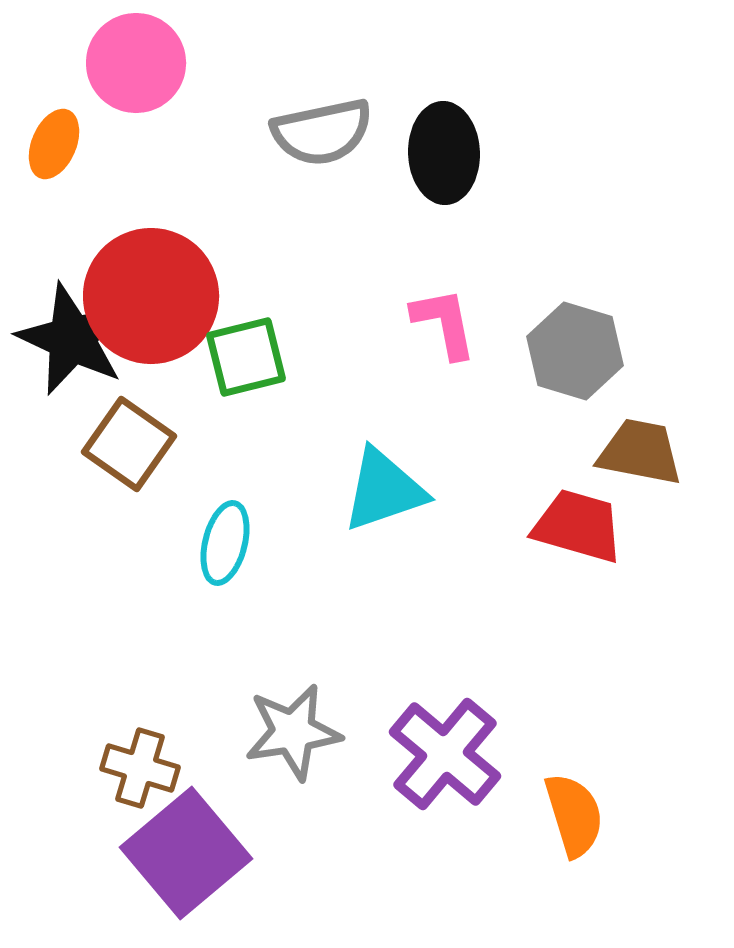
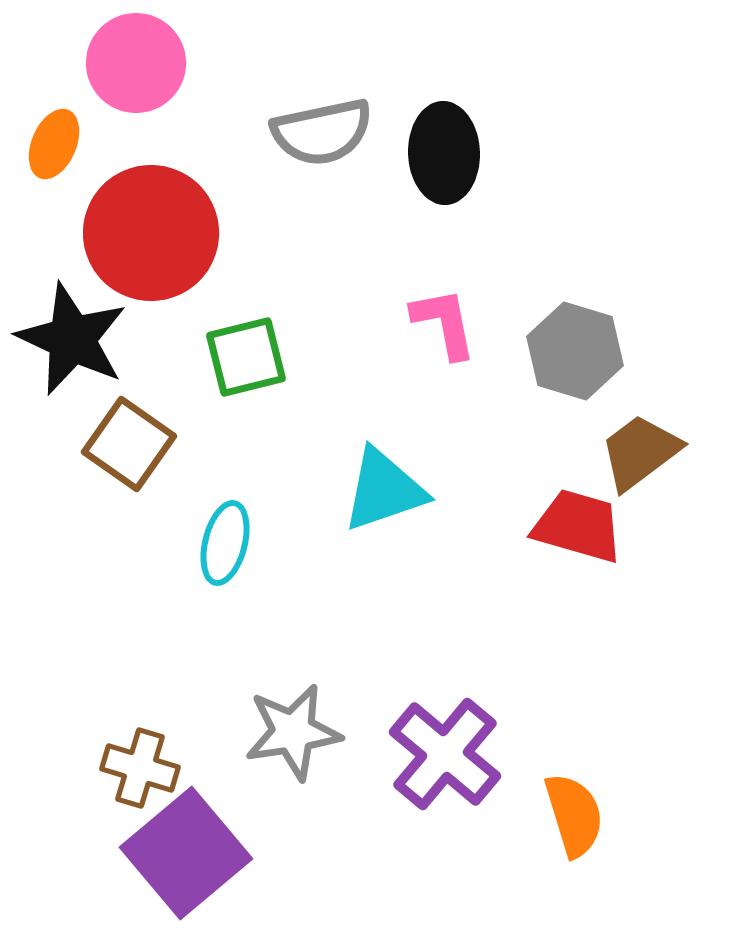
red circle: moved 63 px up
brown trapezoid: rotated 48 degrees counterclockwise
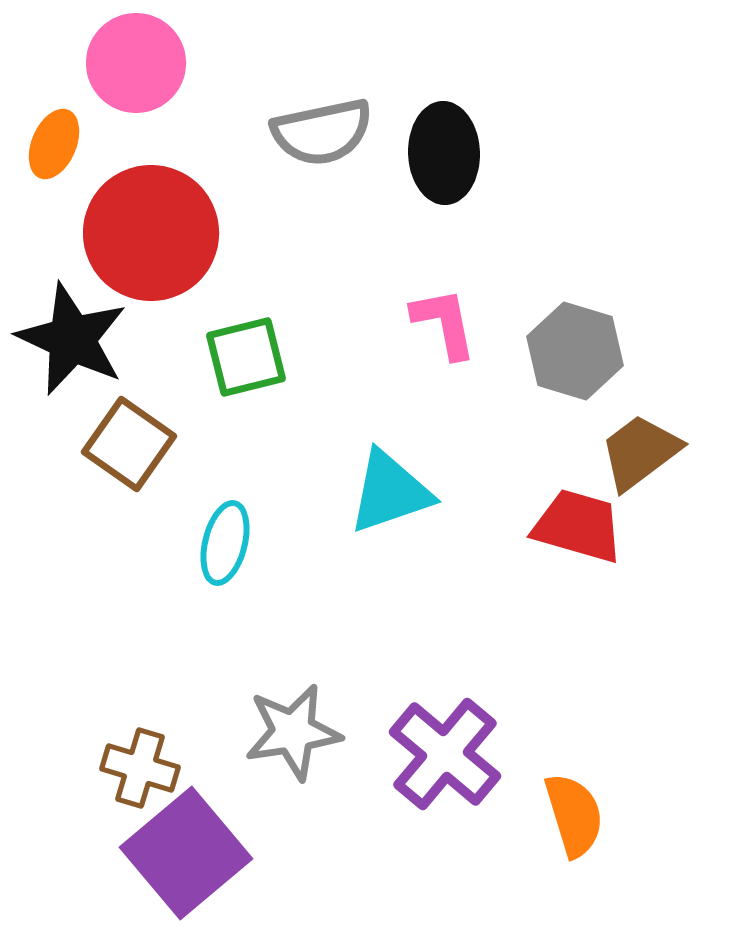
cyan triangle: moved 6 px right, 2 px down
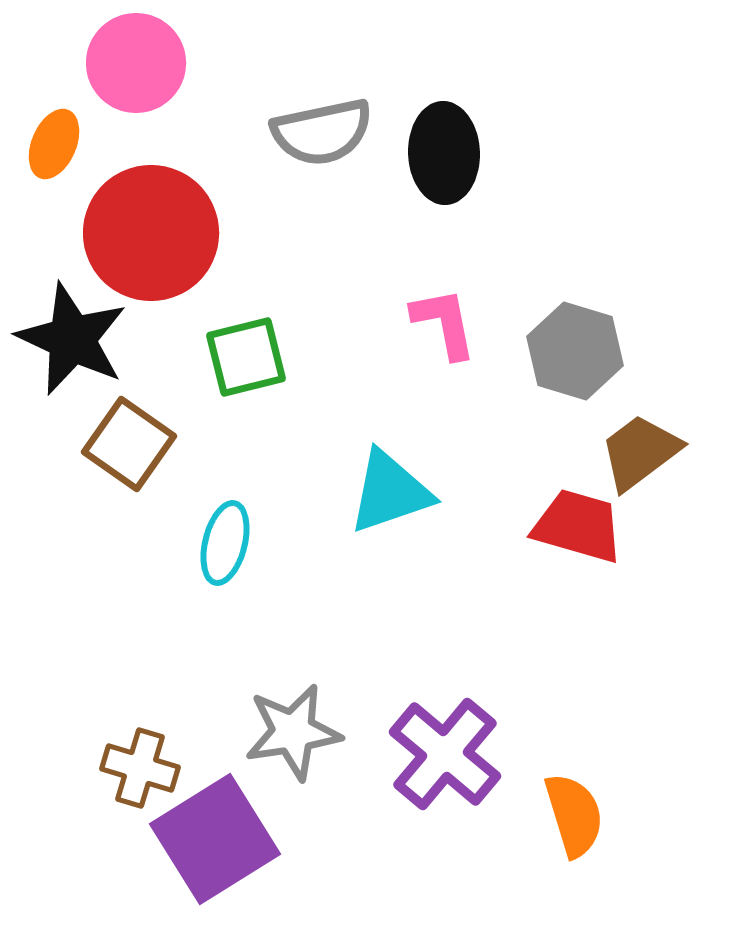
purple square: moved 29 px right, 14 px up; rotated 8 degrees clockwise
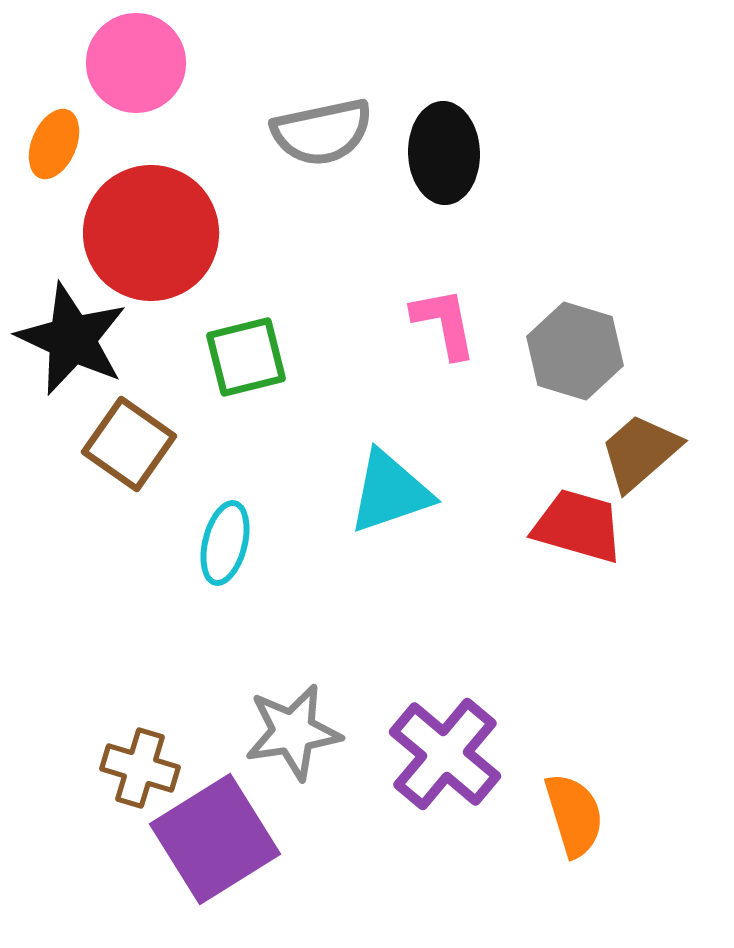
brown trapezoid: rotated 4 degrees counterclockwise
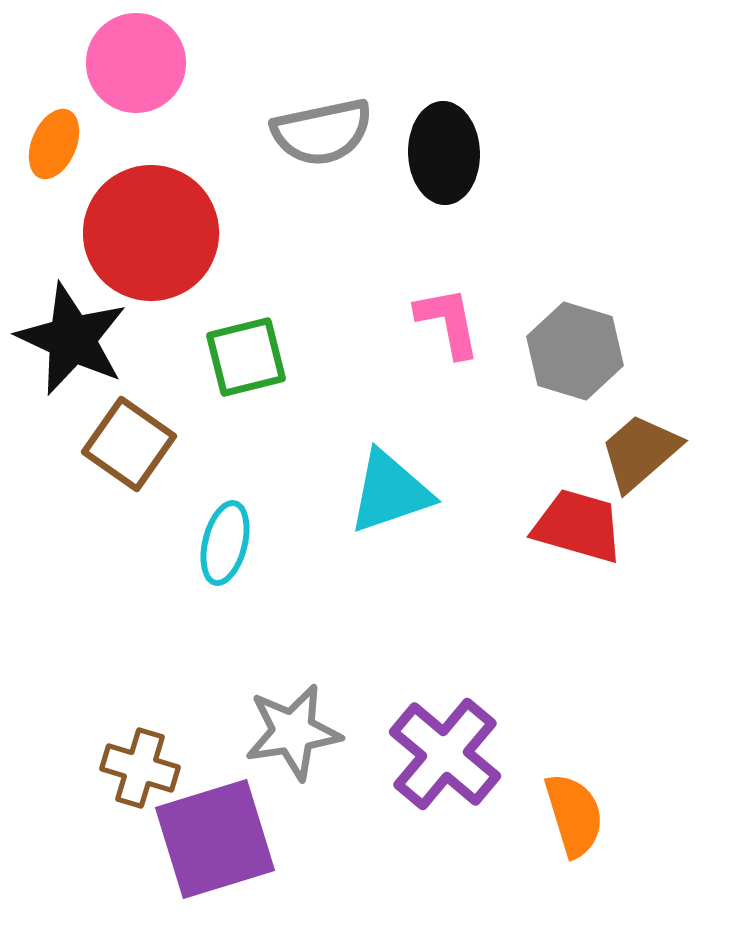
pink L-shape: moved 4 px right, 1 px up
purple square: rotated 15 degrees clockwise
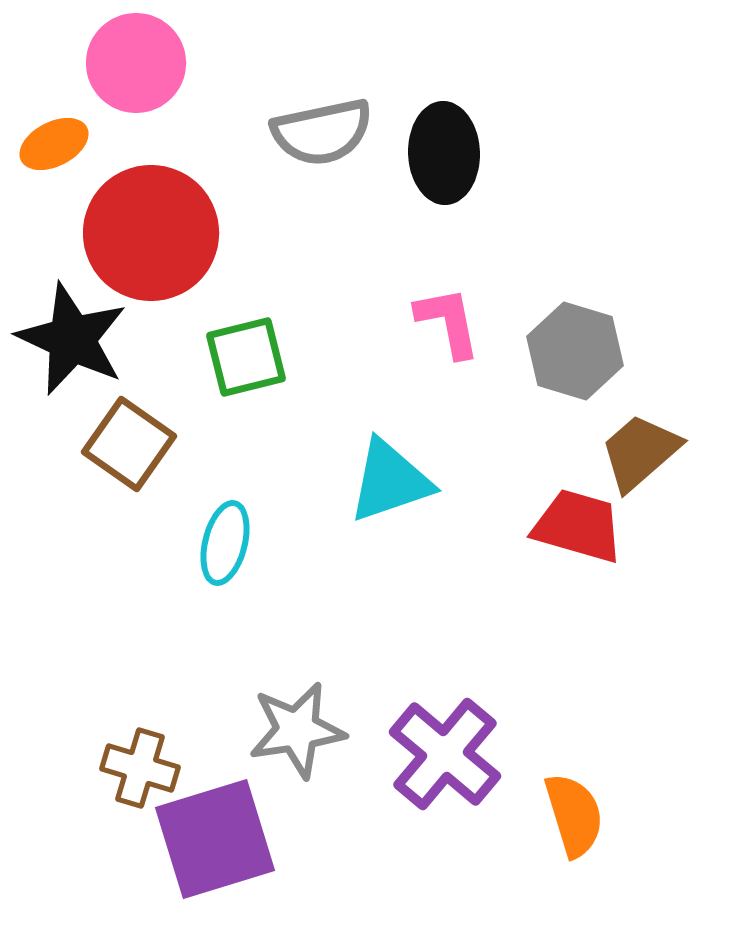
orange ellipse: rotated 40 degrees clockwise
cyan triangle: moved 11 px up
gray star: moved 4 px right, 2 px up
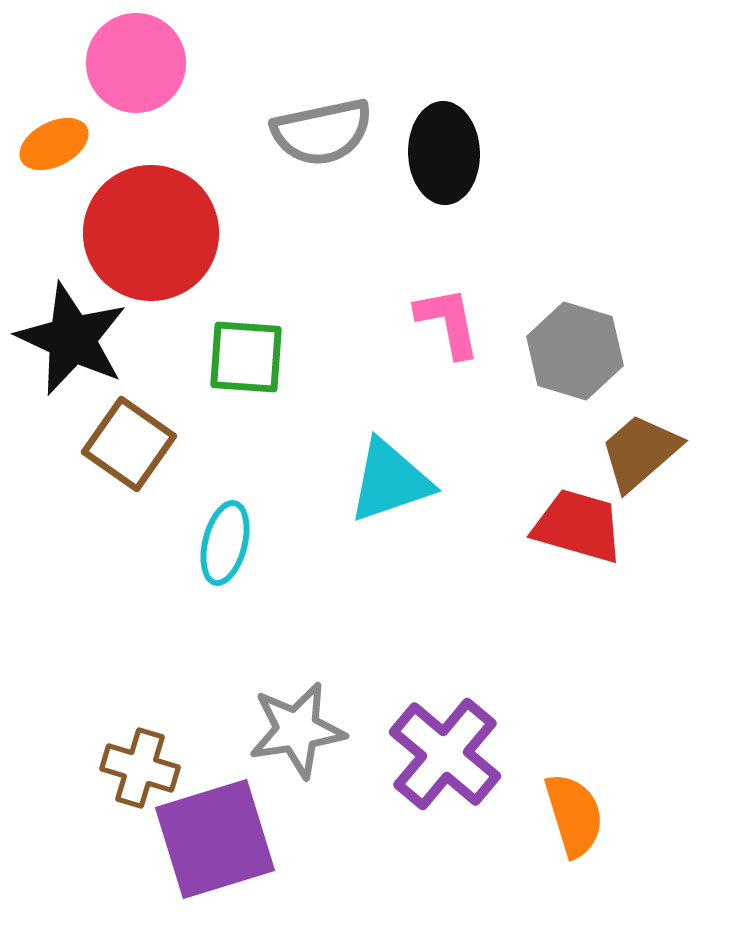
green square: rotated 18 degrees clockwise
